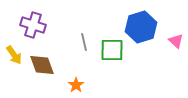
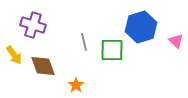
brown diamond: moved 1 px right, 1 px down
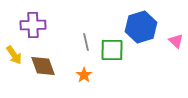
purple cross: rotated 20 degrees counterclockwise
gray line: moved 2 px right
orange star: moved 8 px right, 10 px up
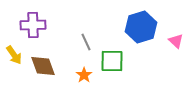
gray line: rotated 12 degrees counterclockwise
green square: moved 11 px down
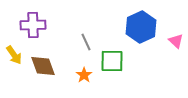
blue hexagon: rotated 8 degrees counterclockwise
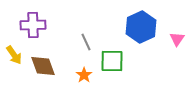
pink triangle: moved 1 px right, 2 px up; rotated 21 degrees clockwise
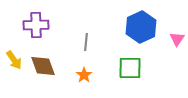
purple cross: moved 3 px right
gray line: rotated 30 degrees clockwise
yellow arrow: moved 5 px down
green square: moved 18 px right, 7 px down
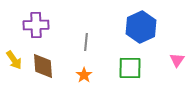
pink triangle: moved 21 px down
brown diamond: rotated 16 degrees clockwise
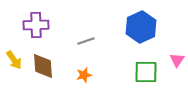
gray line: moved 1 px up; rotated 66 degrees clockwise
green square: moved 16 px right, 4 px down
orange star: rotated 21 degrees clockwise
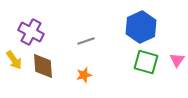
purple cross: moved 5 px left, 7 px down; rotated 30 degrees clockwise
green square: moved 10 px up; rotated 15 degrees clockwise
